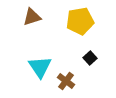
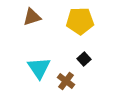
yellow pentagon: rotated 8 degrees clockwise
black square: moved 6 px left, 1 px down
cyan triangle: moved 1 px left, 1 px down
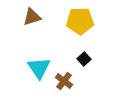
brown cross: moved 2 px left
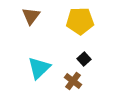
brown triangle: moved 1 px left, 1 px up; rotated 36 degrees counterclockwise
cyan triangle: rotated 20 degrees clockwise
brown cross: moved 9 px right
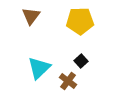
black square: moved 3 px left, 2 px down
brown cross: moved 5 px left
